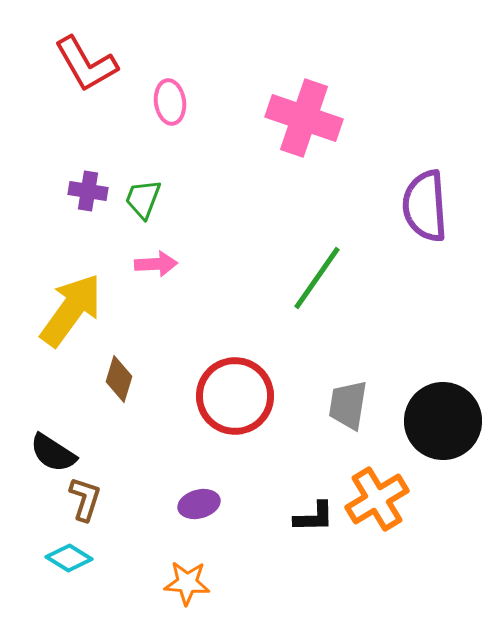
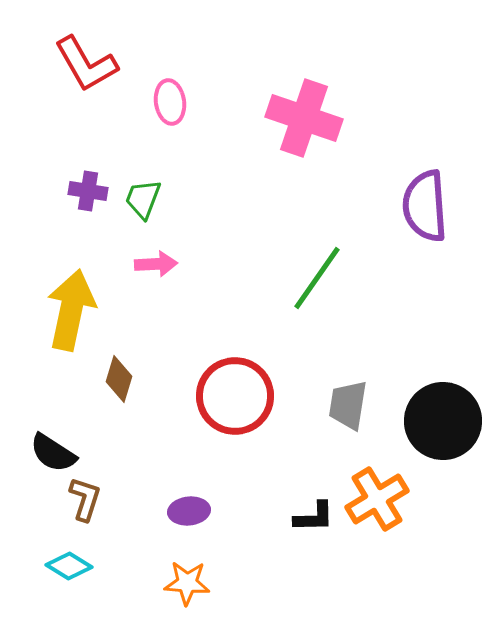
yellow arrow: rotated 24 degrees counterclockwise
purple ellipse: moved 10 px left, 7 px down; rotated 9 degrees clockwise
cyan diamond: moved 8 px down
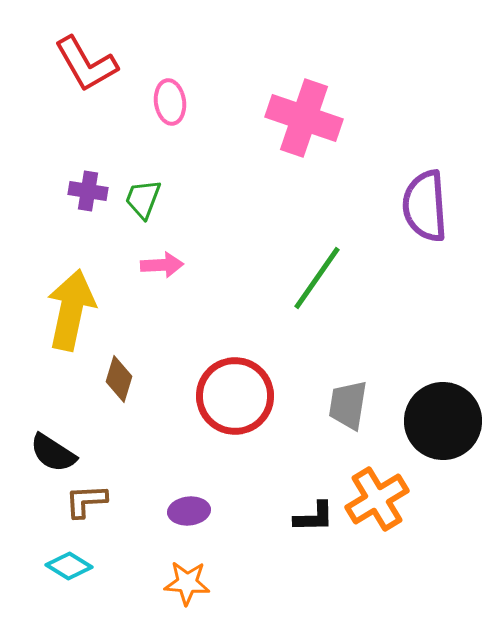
pink arrow: moved 6 px right, 1 px down
brown L-shape: moved 1 px right, 2 px down; rotated 111 degrees counterclockwise
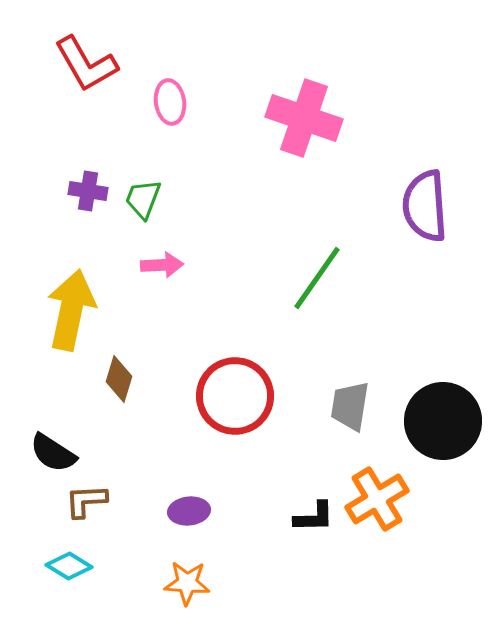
gray trapezoid: moved 2 px right, 1 px down
